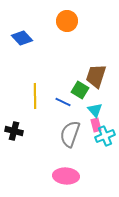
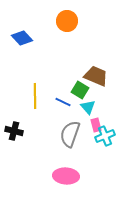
brown trapezoid: rotated 95 degrees clockwise
cyan triangle: moved 7 px left, 3 px up
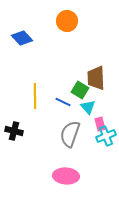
brown trapezoid: moved 2 px down; rotated 115 degrees counterclockwise
pink rectangle: moved 4 px right, 1 px up
cyan cross: moved 1 px right
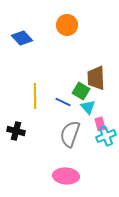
orange circle: moved 4 px down
green square: moved 1 px right, 1 px down
black cross: moved 2 px right
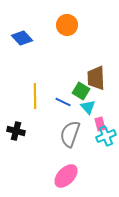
pink ellipse: rotated 50 degrees counterclockwise
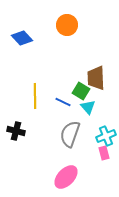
pink rectangle: moved 4 px right, 29 px down
pink ellipse: moved 1 px down
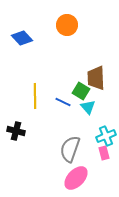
gray semicircle: moved 15 px down
pink ellipse: moved 10 px right, 1 px down
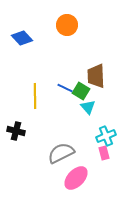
brown trapezoid: moved 2 px up
blue line: moved 2 px right, 14 px up
gray semicircle: moved 9 px left, 4 px down; rotated 44 degrees clockwise
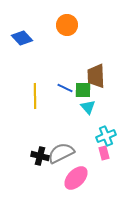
green square: moved 2 px right, 1 px up; rotated 30 degrees counterclockwise
black cross: moved 24 px right, 25 px down
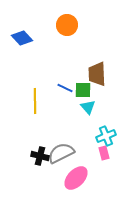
brown trapezoid: moved 1 px right, 2 px up
yellow line: moved 5 px down
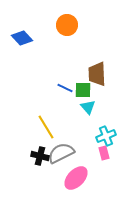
yellow line: moved 11 px right, 26 px down; rotated 30 degrees counterclockwise
